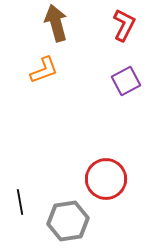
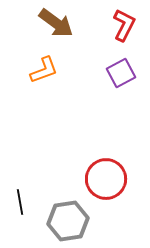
brown arrow: rotated 141 degrees clockwise
purple square: moved 5 px left, 8 px up
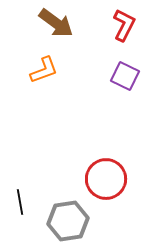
purple square: moved 4 px right, 3 px down; rotated 36 degrees counterclockwise
